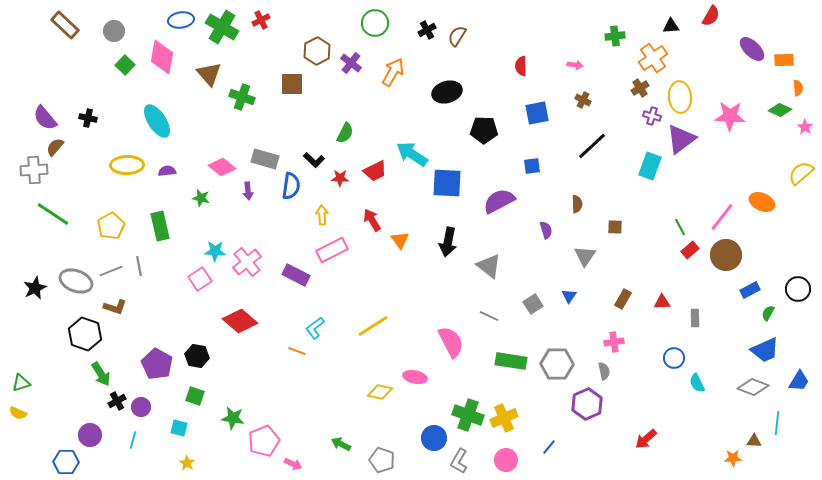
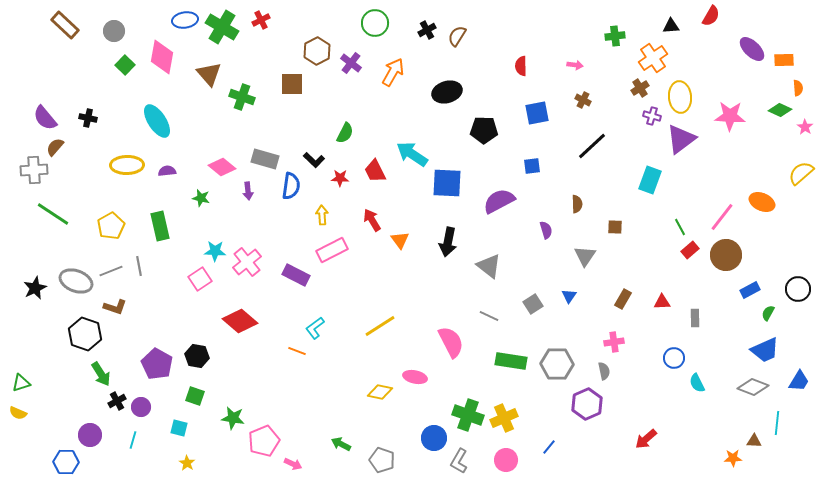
blue ellipse at (181, 20): moved 4 px right
cyan rectangle at (650, 166): moved 14 px down
red trapezoid at (375, 171): rotated 90 degrees clockwise
yellow line at (373, 326): moved 7 px right
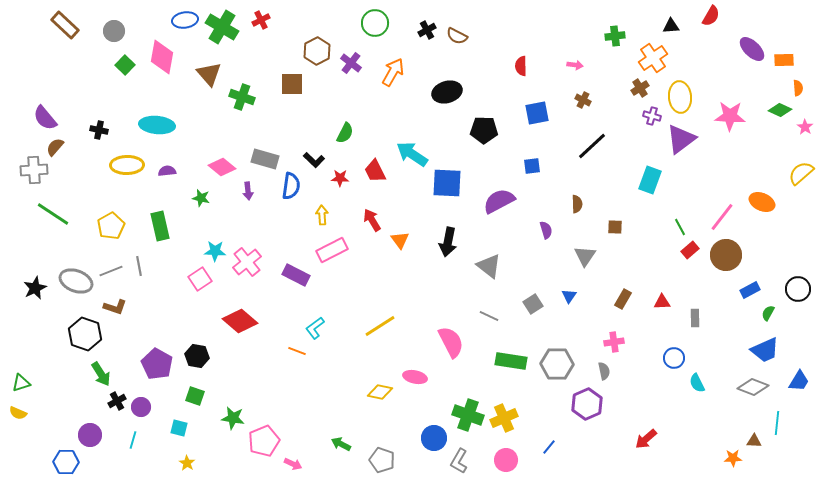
brown semicircle at (457, 36): rotated 95 degrees counterclockwise
black cross at (88, 118): moved 11 px right, 12 px down
cyan ellipse at (157, 121): moved 4 px down; rotated 52 degrees counterclockwise
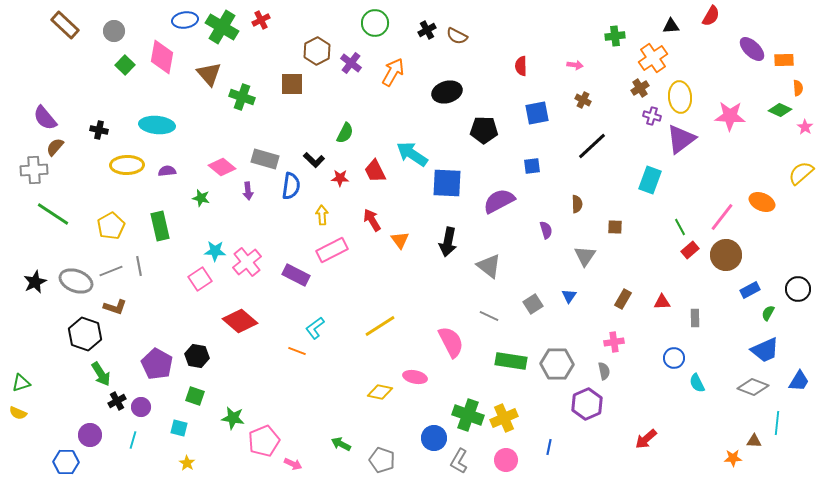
black star at (35, 288): moved 6 px up
blue line at (549, 447): rotated 28 degrees counterclockwise
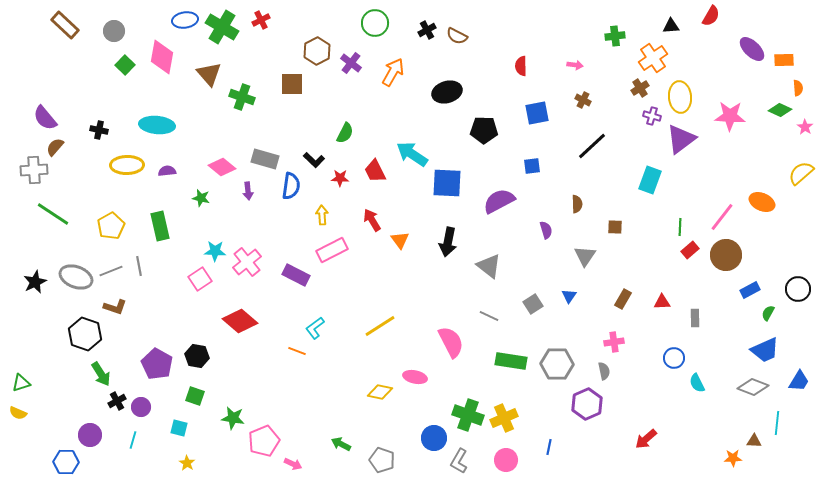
green line at (680, 227): rotated 30 degrees clockwise
gray ellipse at (76, 281): moved 4 px up
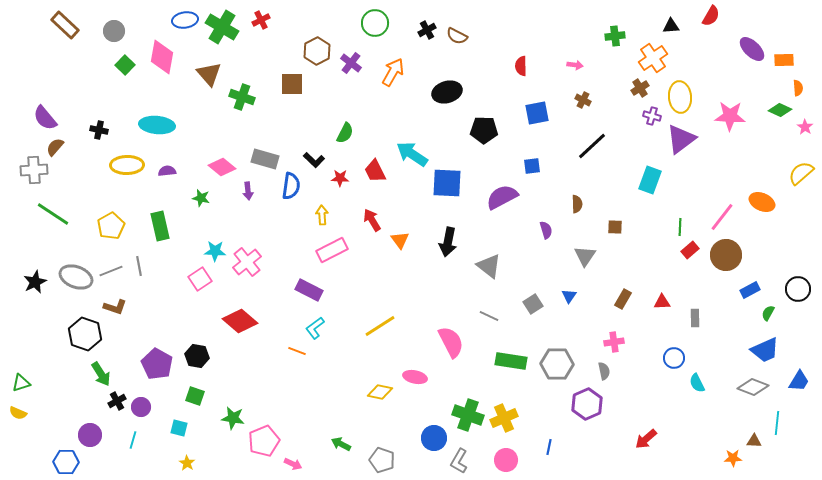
purple semicircle at (499, 201): moved 3 px right, 4 px up
purple rectangle at (296, 275): moved 13 px right, 15 px down
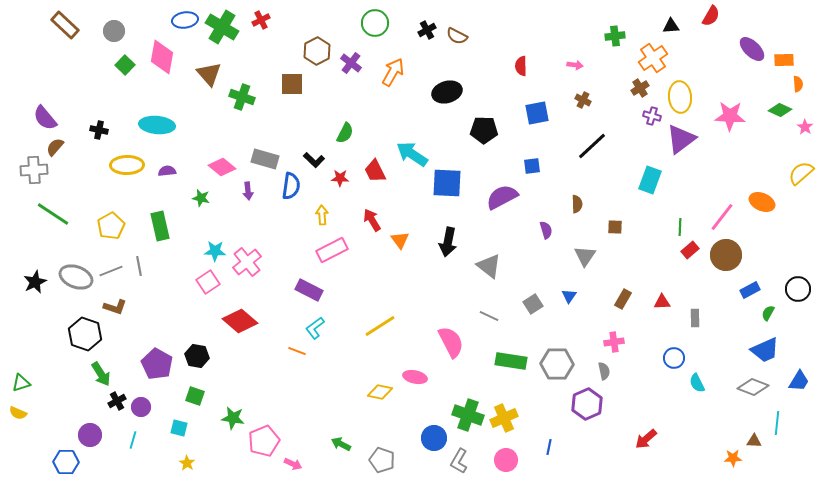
orange semicircle at (798, 88): moved 4 px up
pink square at (200, 279): moved 8 px right, 3 px down
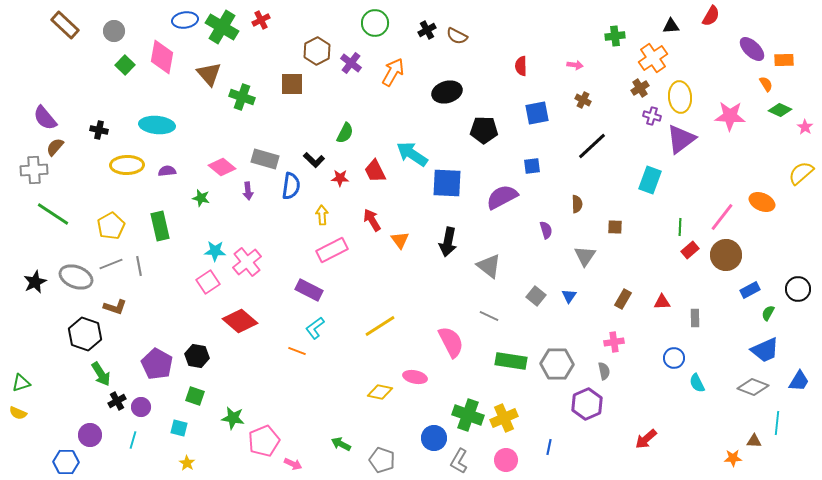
orange semicircle at (798, 84): moved 32 px left; rotated 28 degrees counterclockwise
gray line at (111, 271): moved 7 px up
gray square at (533, 304): moved 3 px right, 8 px up; rotated 18 degrees counterclockwise
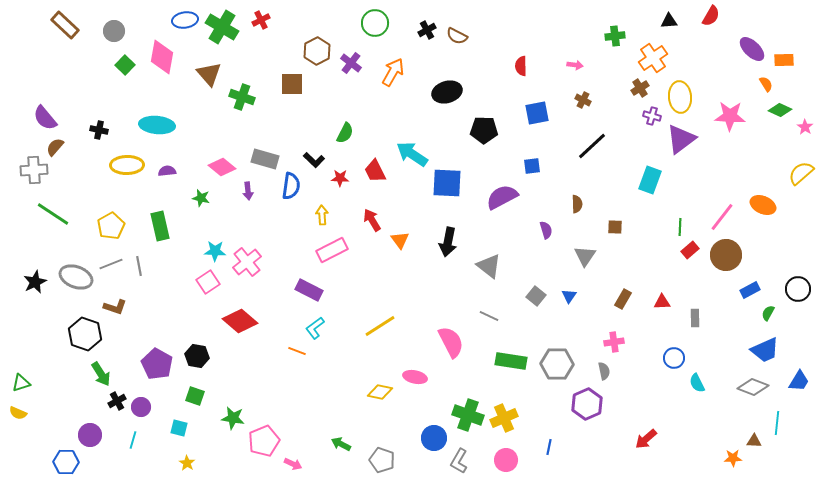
black triangle at (671, 26): moved 2 px left, 5 px up
orange ellipse at (762, 202): moved 1 px right, 3 px down
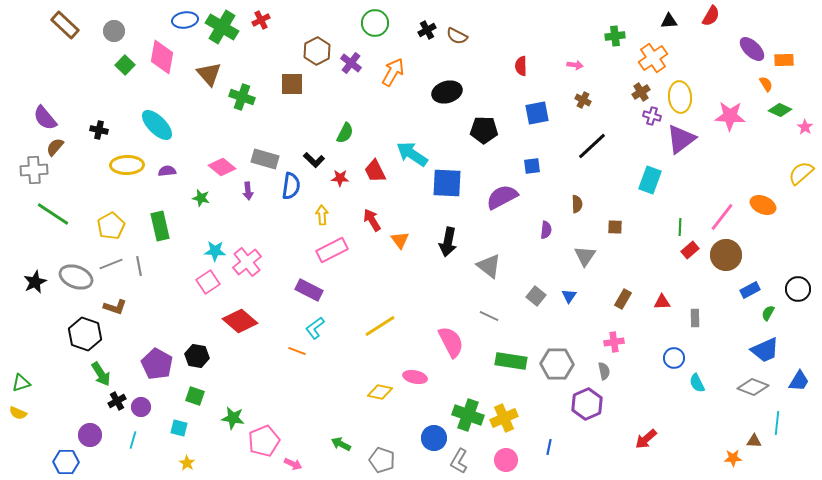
brown cross at (640, 88): moved 1 px right, 4 px down
cyan ellipse at (157, 125): rotated 40 degrees clockwise
purple semicircle at (546, 230): rotated 24 degrees clockwise
